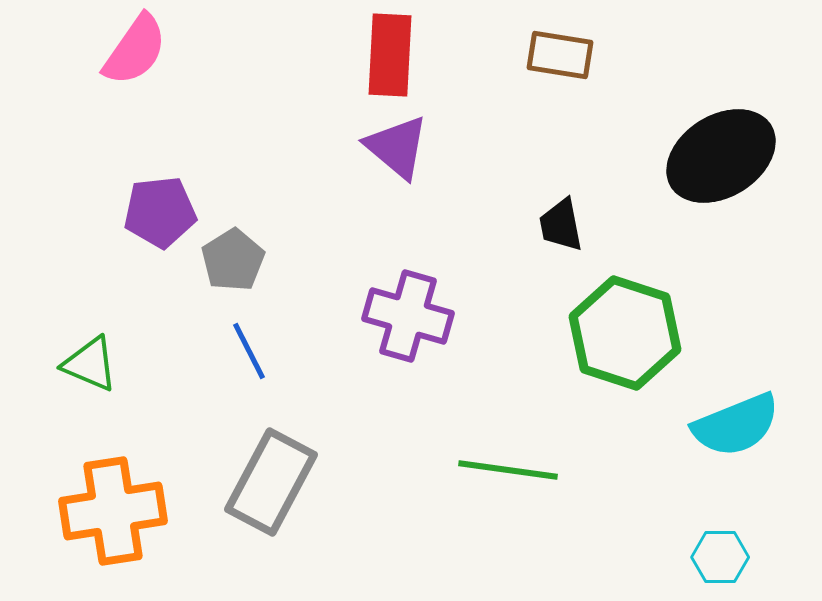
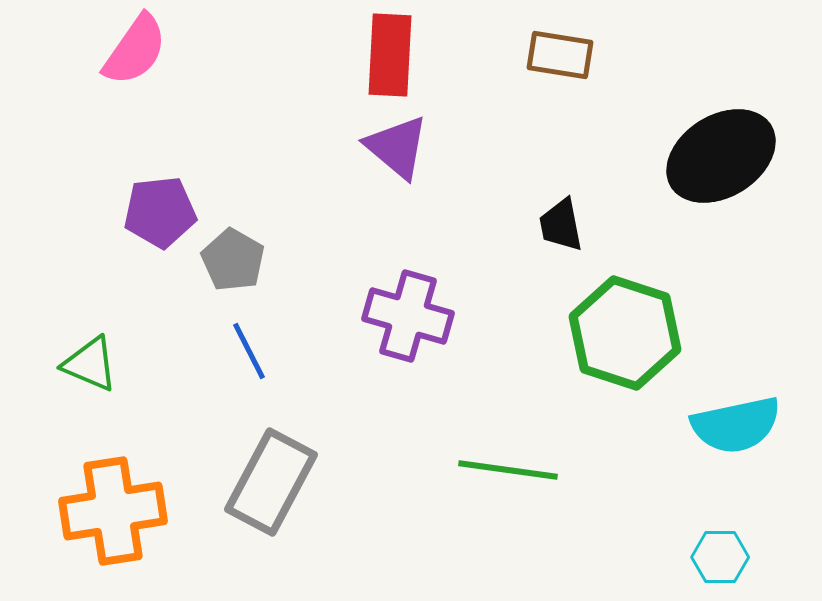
gray pentagon: rotated 10 degrees counterclockwise
cyan semicircle: rotated 10 degrees clockwise
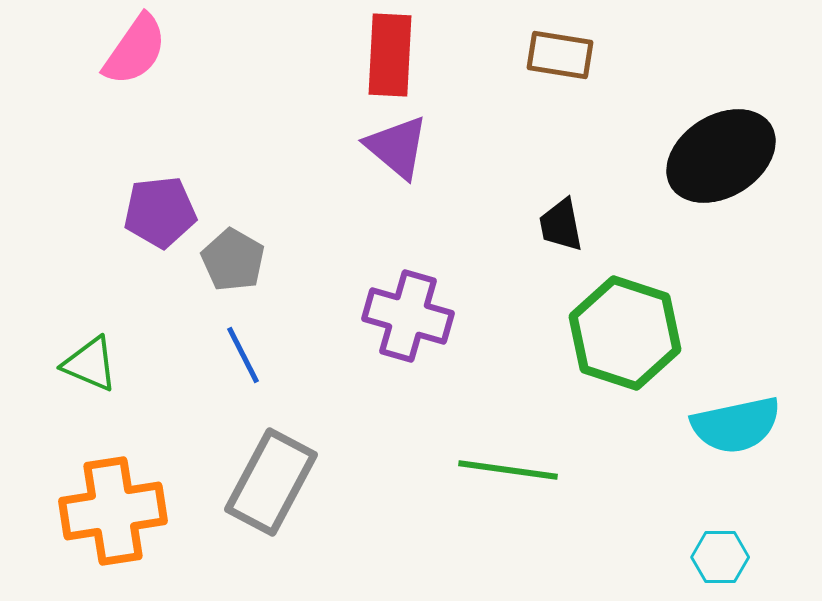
blue line: moved 6 px left, 4 px down
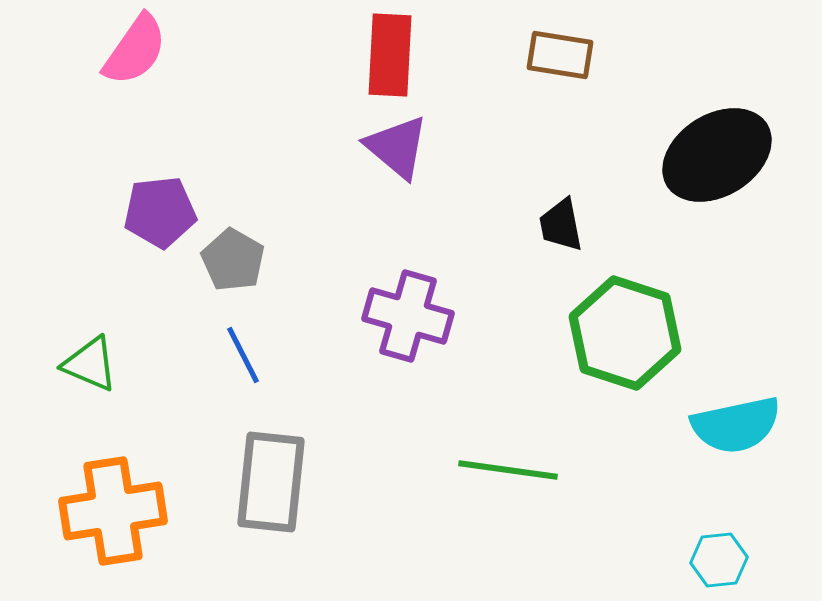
black ellipse: moved 4 px left, 1 px up
gray rectangle: rotated 22 degrees counterclockwise
cyan hexagon: moved 1 px left, 3 px down; rotated 6 degrees counterclockwise
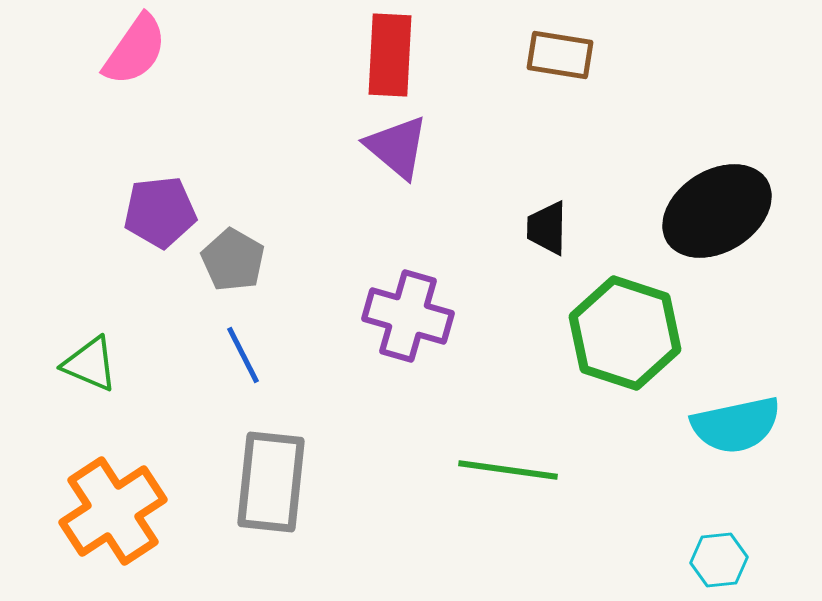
black ellipse: moved 56 px down
black trapezoid: moved 14 px left, 3 px down; rotated 12 degrees clockwise
orange cross: rotated 24 degrees counterclockwise
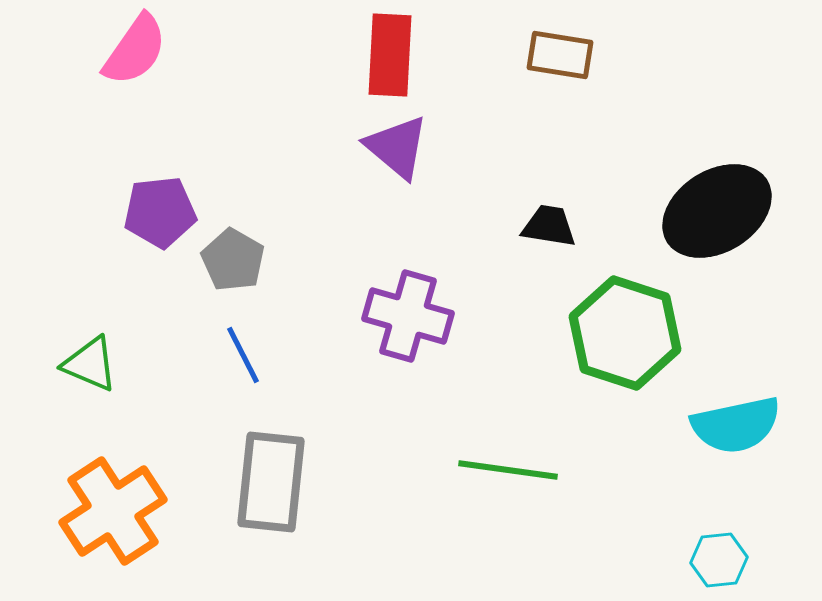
black trapezoid: moved 2 px right, 2 px up; rotated 98 degrees clockwise
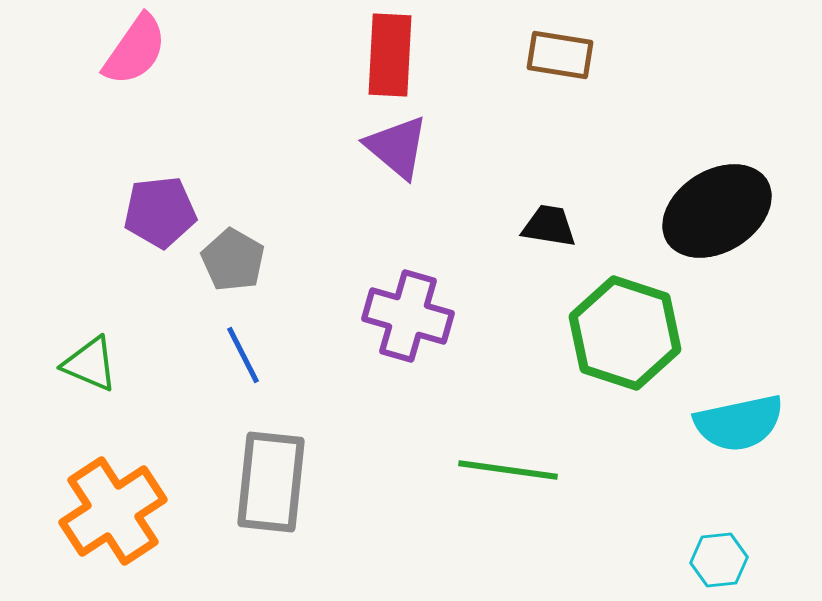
cyan semicircle: moved 3 px right, 2 px up
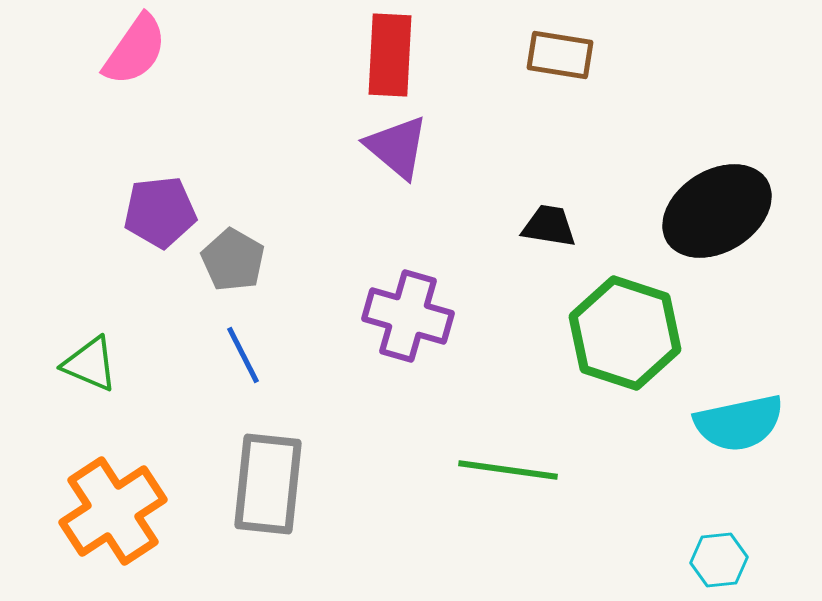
gray rectangle: moved 3 px left, 2 px down
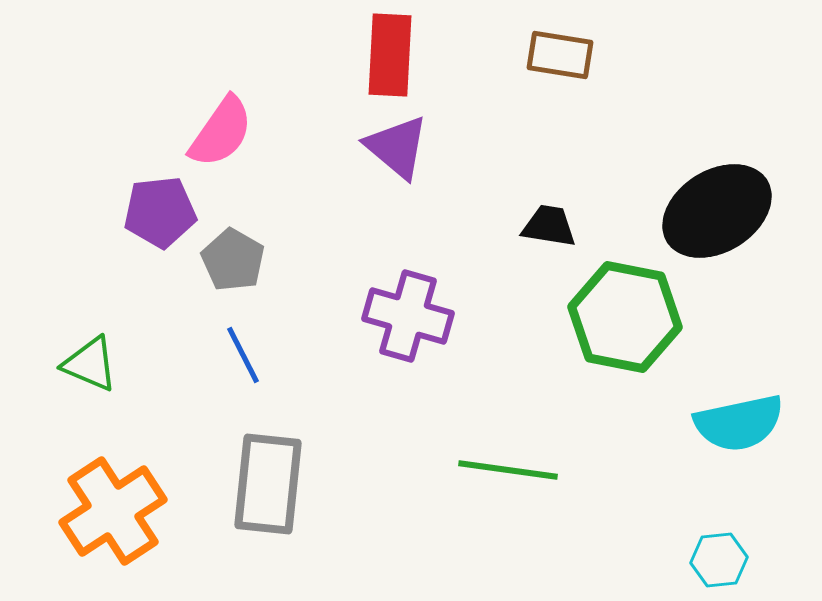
pink semicircle: moved 86 px right, 82 px down
green hexagon: moved 16 px up; rotated 7 degrees counterclockwise
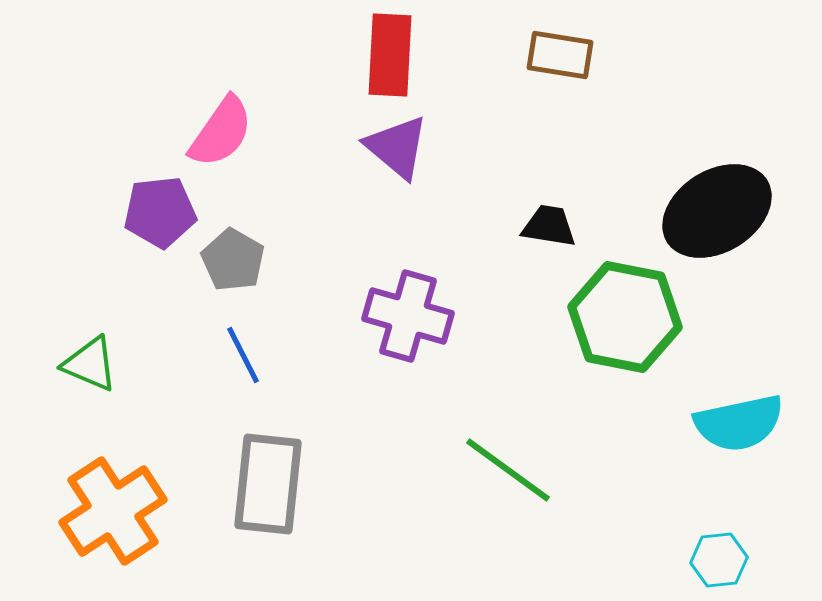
green line: rotated 28 degrees clockwise
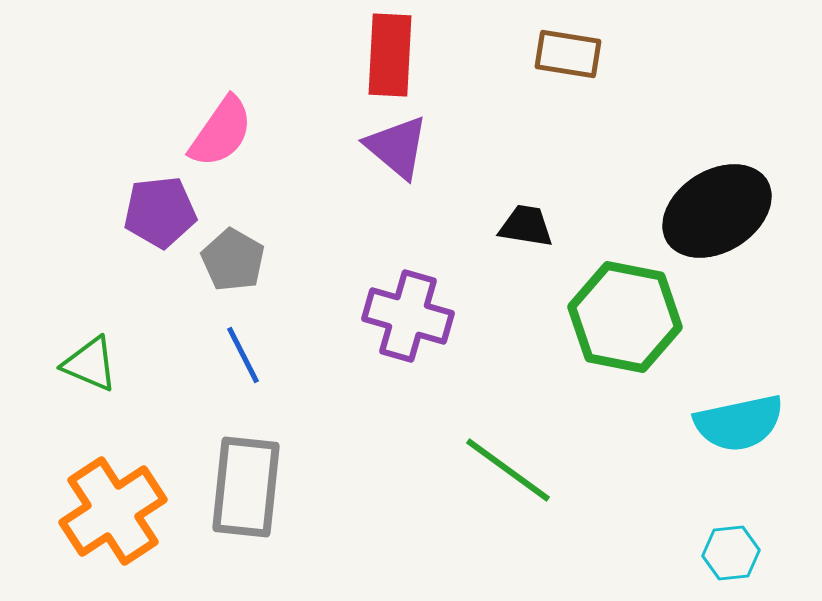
brown rectangle: moved 8 px right, 1 px up
black trapezoid: moved 23 px left
gray rectangle: moved 22 px left, 3 px down
cyan hexagon: moved 12 px right, 7 px up
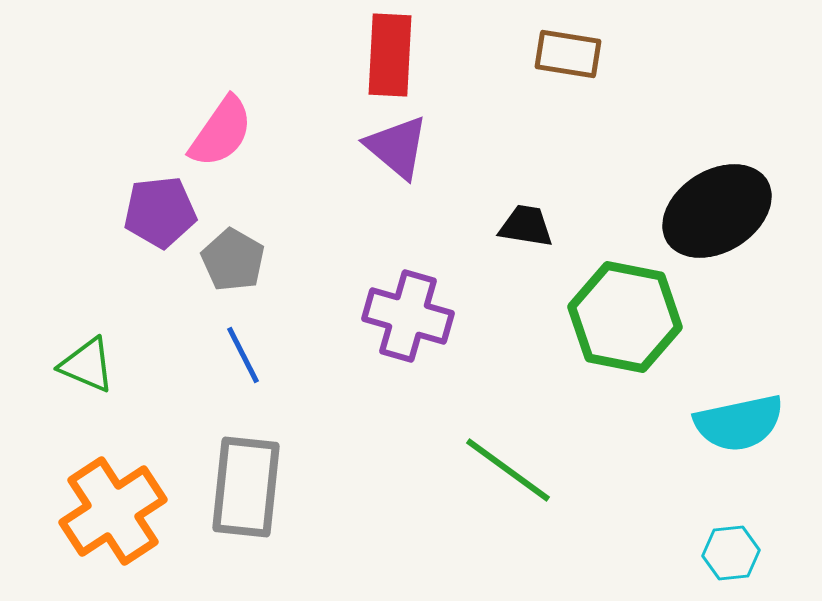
green triangle: moved 3 px left, 1 px down
